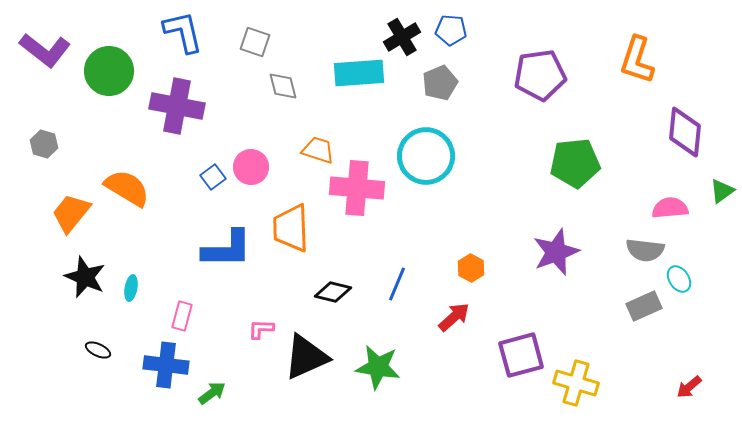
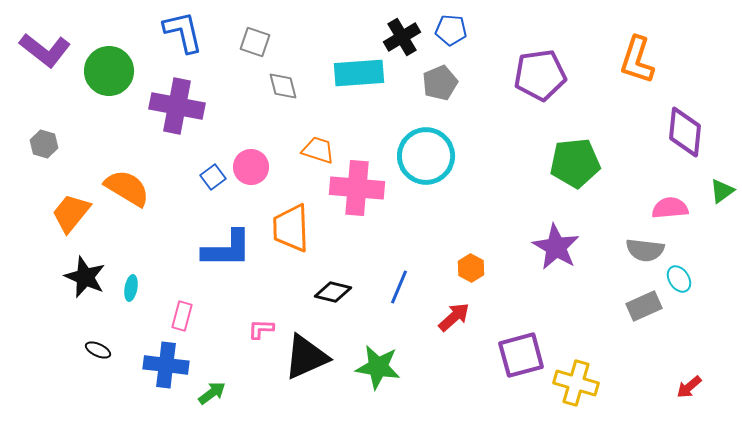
purple star at (556, 252): moved 5 px up; rotated 21 degrees counterclockwise
blue line at (397, 284): moved 2 px right, 3 px down
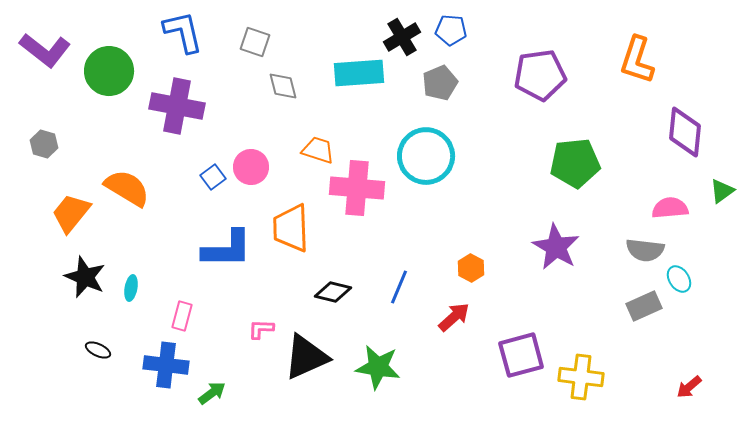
yellow cross at (576, 383): moved 5 px right, 6 px up; rotated 9 degrees counterclockwise
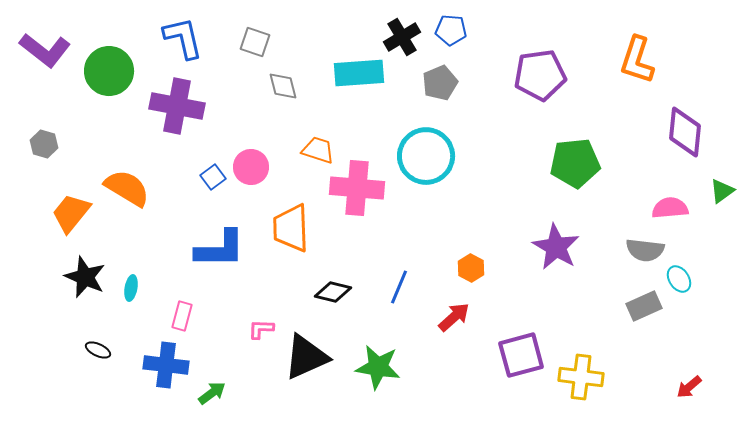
blue L-shape at (183, 32): moved 6 px down
blue L-shape at (227, 249): moved 7 px left
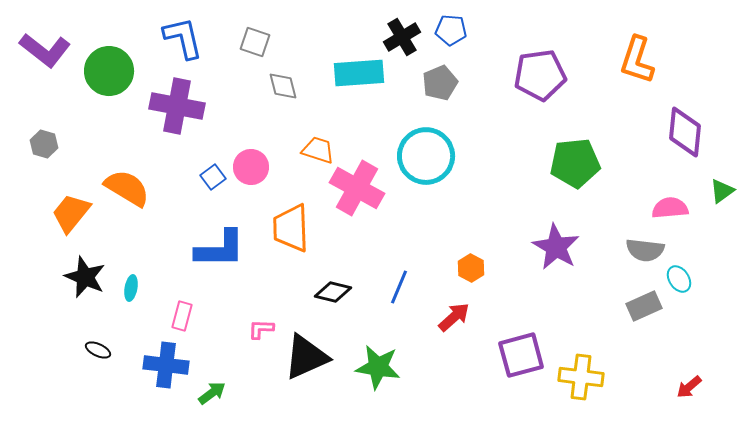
pink cross at (357, 188): rotated 24 degrees clockwise
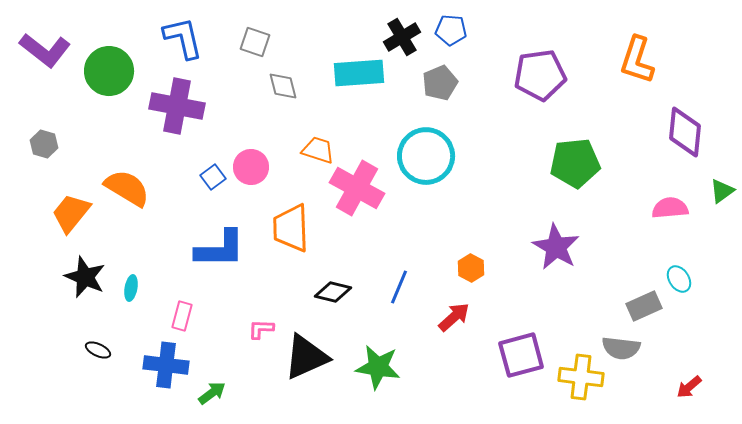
gray semicircle at (645, 250): moved 24 px left, 98 px down
